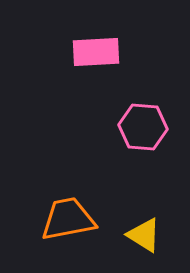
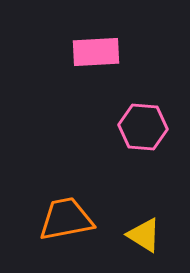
orange trapezoid: moved 2 px left
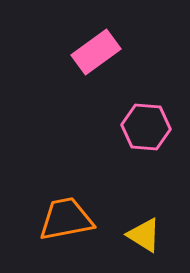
pink rectangle: rotated 33 degrees counterclockwise
pink hexagon: moved 3 px right
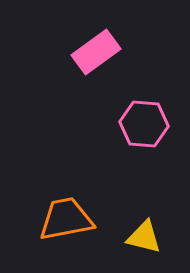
pink hexagon: moved 2 px left, 3 px up
yellow triangle: moved 2 px down; rotated 18 degrees counterclockwise
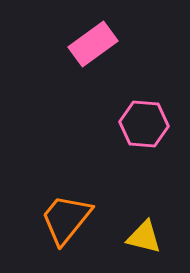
pink rectangle: moved 3 px left, 8 px up
orange trapezoid: rotated 40 degrees counterclockwise
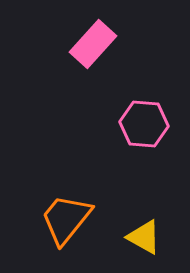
pink rectangle: rotated 12 degrees counterclockwise
yellow triangle: rotated 15 degrees clockwise
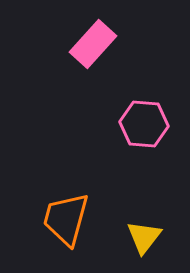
orange trapezoid: rotated 24 degrees counterclockwise
yellow triangle: rotated 39 degrees clockwise
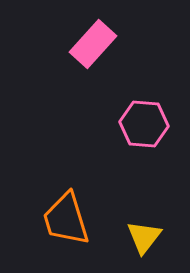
orange trapezoid: rotated 32 degrees counterclockwise
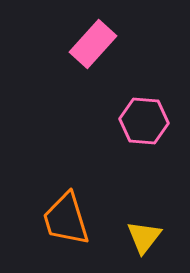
pink hexagon: moved 3 px up
